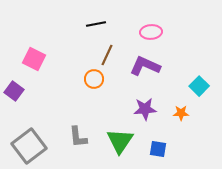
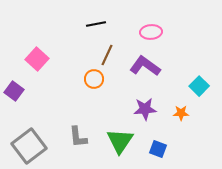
pink square: moved 3 px right; rotated 15 degrees clockwise
purple L-shape: rotated 12 degrees clockwise
blue square: rotated 12 degrees clockwise
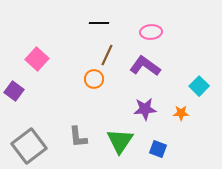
black line: moved 3 px right, 1 px up; rotated 12 degrees clockwise
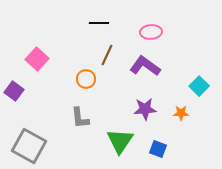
orange circle: moved 8 px left
gray L-shape: moved 2 px right, 19 px up
gray square: rotated 24 degrees counterclockwise
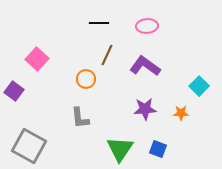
pink ellipse: moved 4 px left, 6 px up
green triangle: moved 8 px down
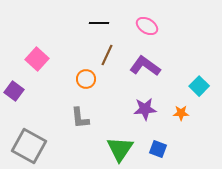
pink ellipse: rotated 35 degrees clockwise
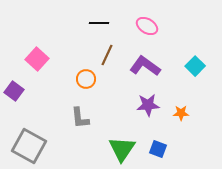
cyan square: moved 4 px left, 20 px up
purple star: moved 3 px right, 4 px up
green triangle: moved 2 px right
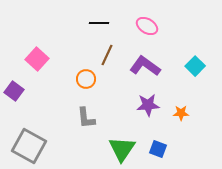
gray L-shape: moved 6 px right
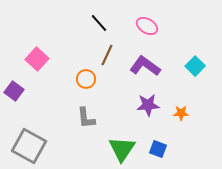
black line: rotated 48 degrees clockwise
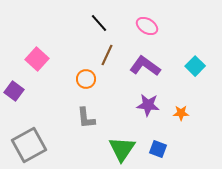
purple star: rotated 10 degrees clockwise
gray square: moved 1 px up; rotated 32 degrees clockwise
